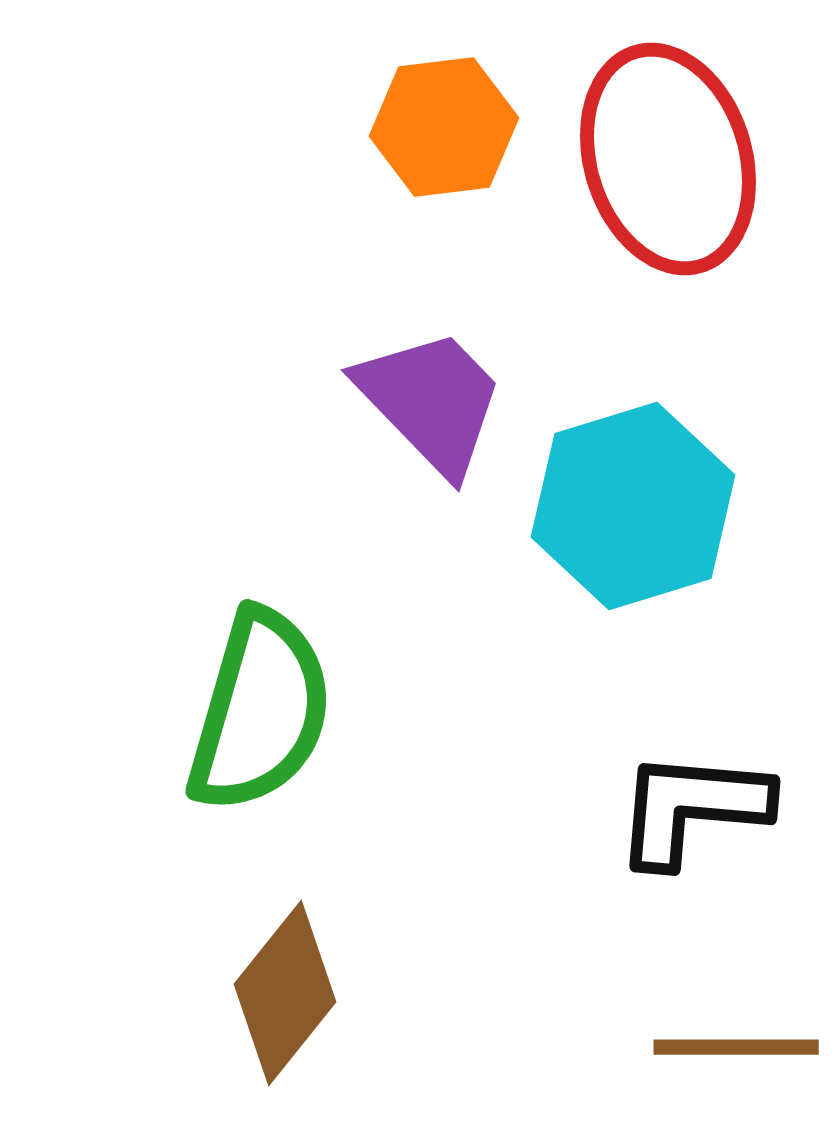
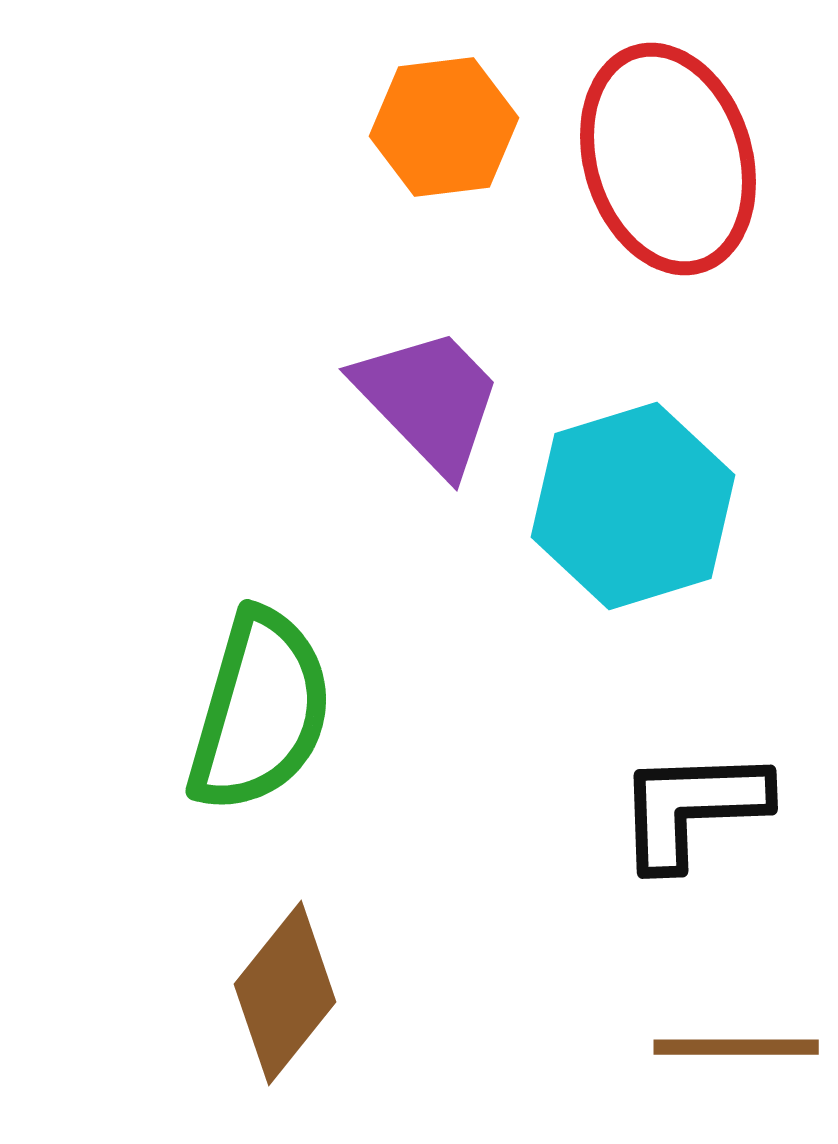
purple trapezoid: moved 2 px left, 1 px up
black L-shape: rotated 7 degrees counterclockwise
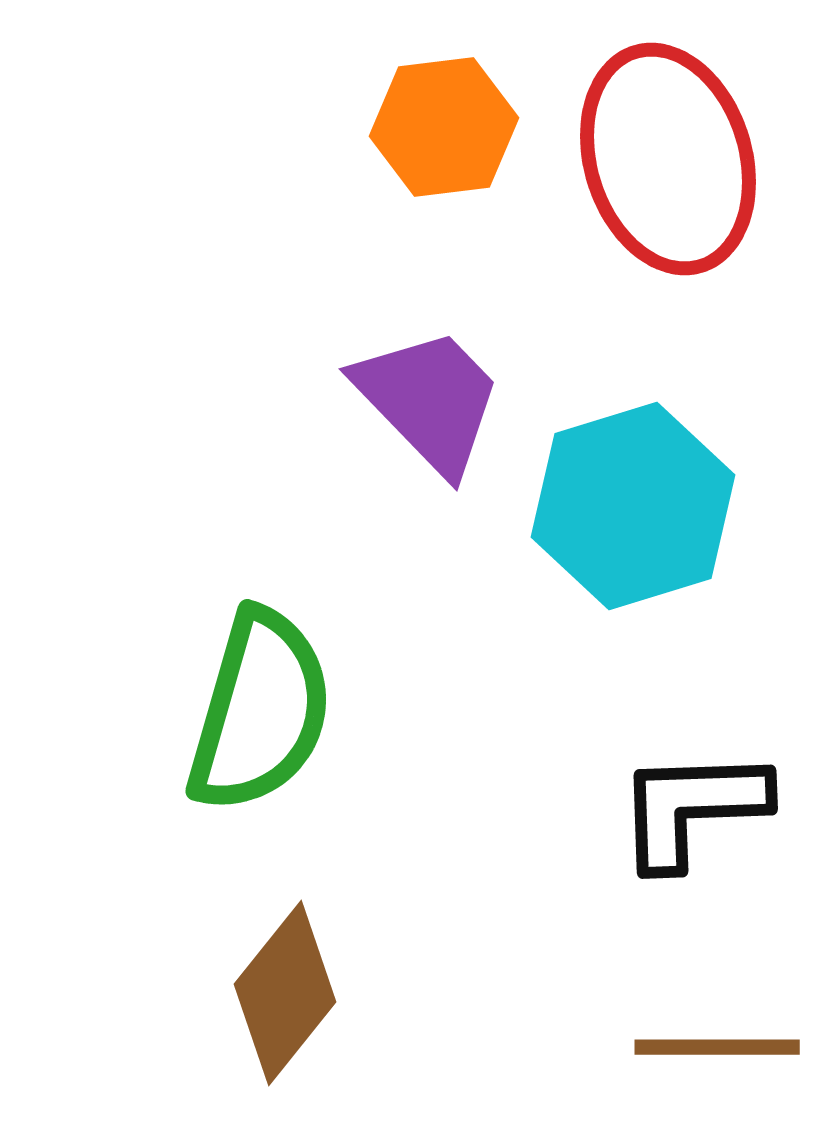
brown line: moved 19 px left
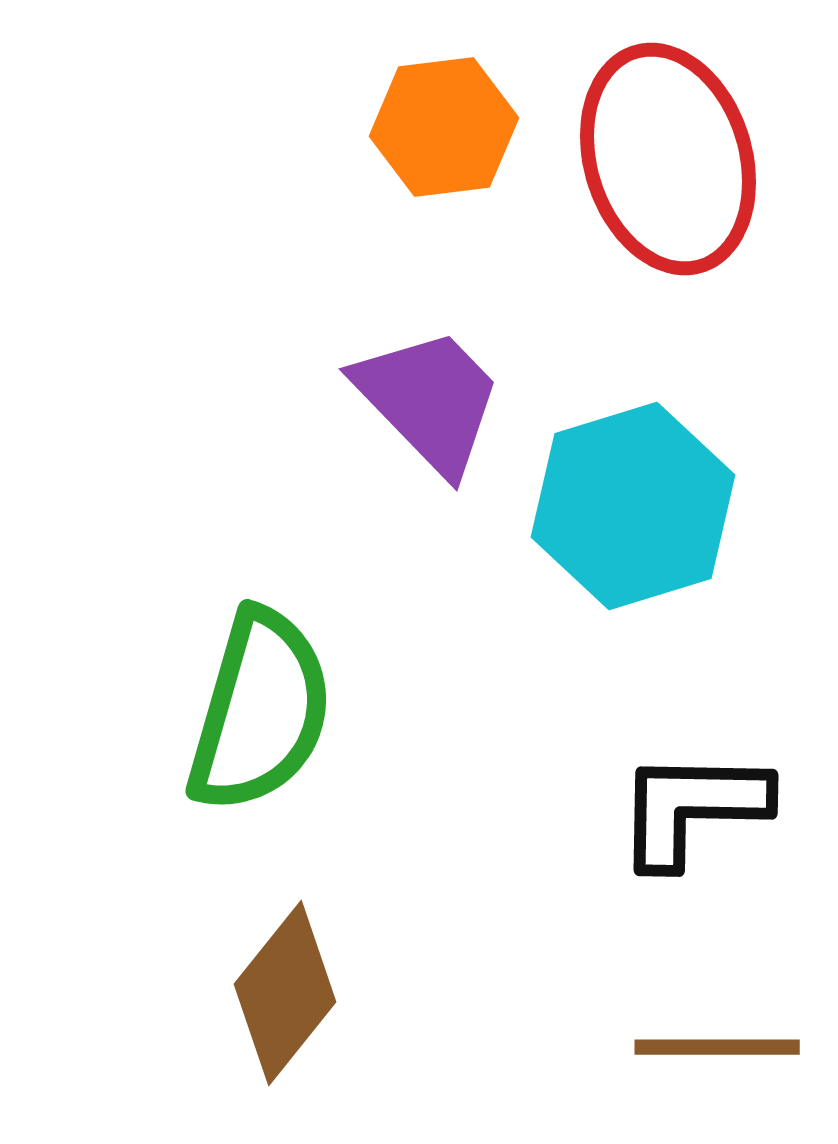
black L-shape: rotated 3 degrees clockwise
